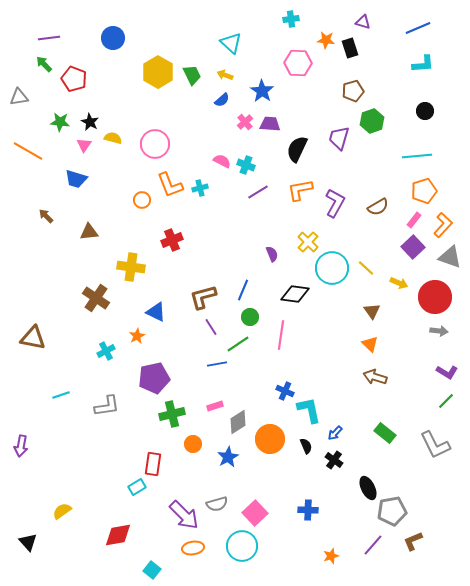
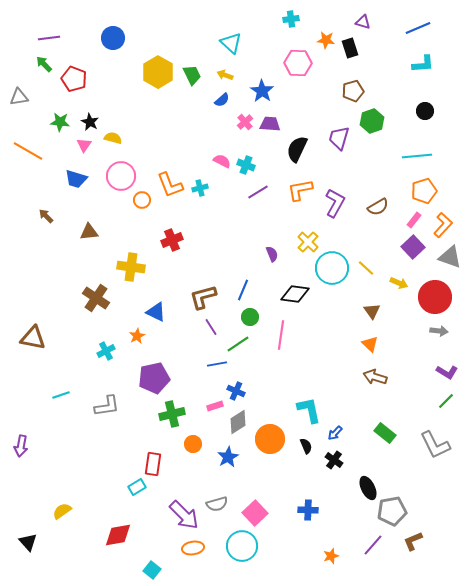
pink circle at (155, 144): moved 34 px left, 32 px down
blue cross at (285, 391): moved 49 px left
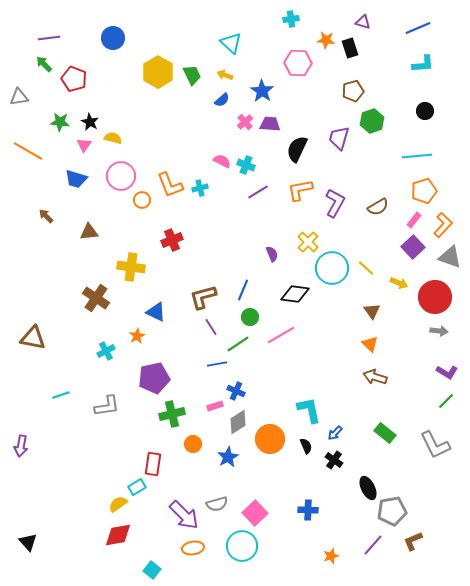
pink line at (281, 335): rotated 52 degrees clockwise
yellow semicircle at (62, 511): moved 56 px right, 7 px up
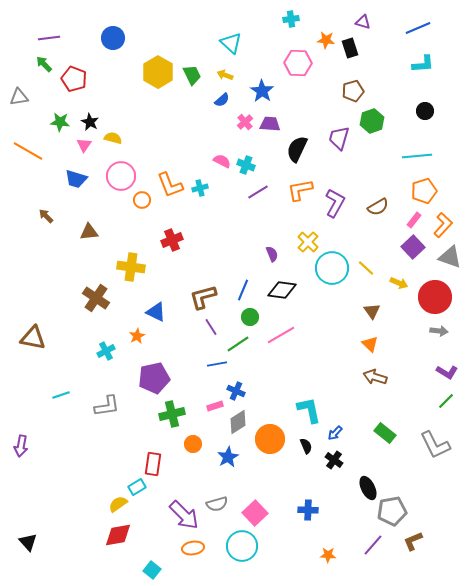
black diamond at (295, 294): moved 13 px left, 4 px up
orange star at (331, 556): moved 3 px left, 1 px up; rotated 21 degrees clockwise
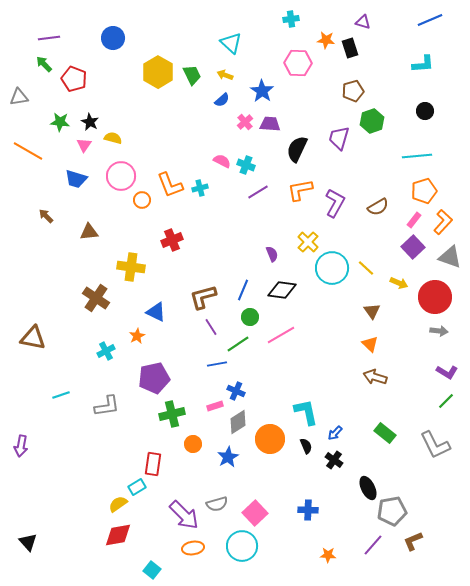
blue line at (418, 28): moved 12 px right, 8 px up
orange L-shape at (443, 225): moved 3 px up
cyan L-shape at (309, 410): moved 3 px left, 2 px down
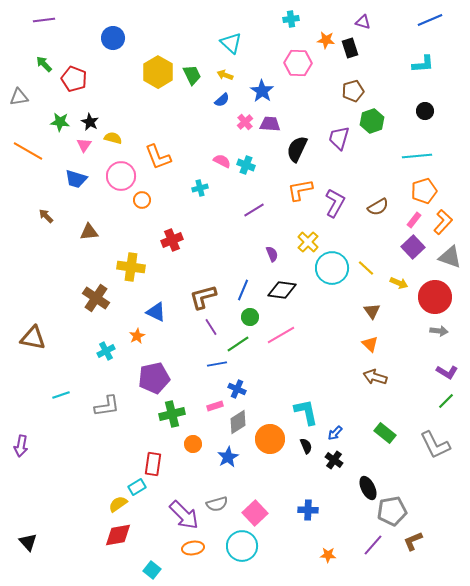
purple line at (49, 38): moved 5 px left, 18 px up
orange L-shape at (170, 185): moved 12 px left, 28 px up
purple line at (258, 192): moved 4 px left, 18 px down
blue cross at (236, 391): moved 1 px right, 2 px up
